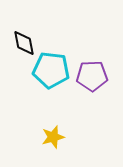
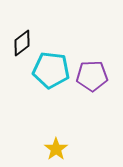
black diamond: moved 2 px left; rotated 64 degrees clockwise
yellow star: moved 3 px right, 12 px down; rotated 20 degrees counterclockwise
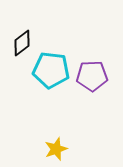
yellow star: rotated 15 degrees clockwise
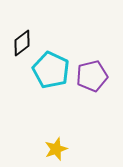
cyan pentagon: rotated 18 degrees clockwise
purple pentagon: rotated 12 degrees counterclockwise
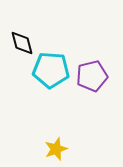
black diamond: rotated 68 degrees counterclockwise
cyan pentagon: rotated 21 degrees counterclockwise
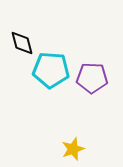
purple pentagon: moved 2 px down; rotated 16 degrees clockwise
yellow star: moved 17 px right
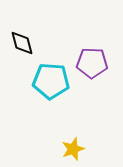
cyan pentagon: moved 11 px down
purple pentagon: moved 15 px up
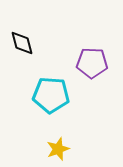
cyan pentagon: moved 14 px down
yellow star: moved 15 px left
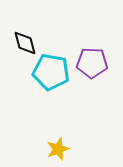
black diamond: moved 3 px right
cyan pentagon: moved 23 px up; rotated 6 degrees clockwise
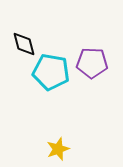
black diamond: moved 1 px left, 1 px down
